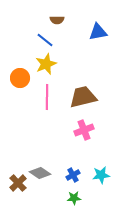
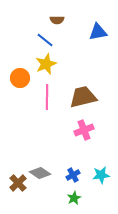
green star: rotated 24 degrees counterclockwise
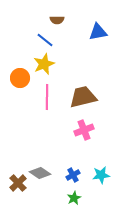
yellow star: moved 2 px left
